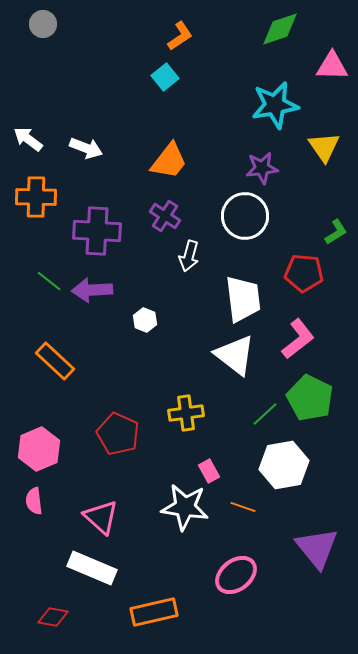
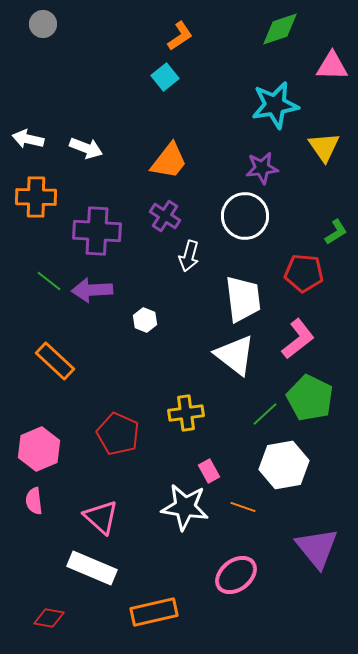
white arrow at (28, 139): rotated 24 degrees counterclockwise
red diamond at (53, 617): moved 4 px left, 1 px down
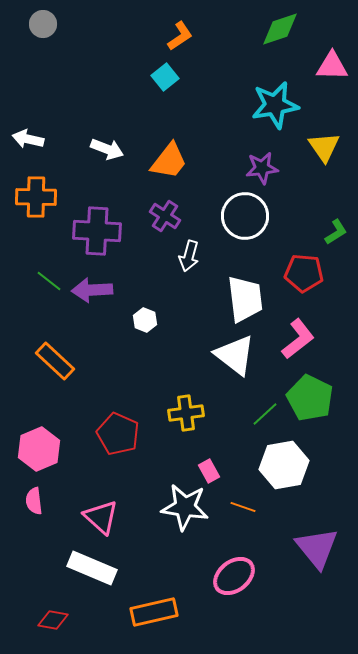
white arrow at (86, 148): moved 21 px right, 1 px down
white trapezoid at (243, 299): moved 2 px right
pink ellipse at (236, 575): moved 2 px left, 1 px down
red diamond at (49, 618): moved 4 px right, 2 px down
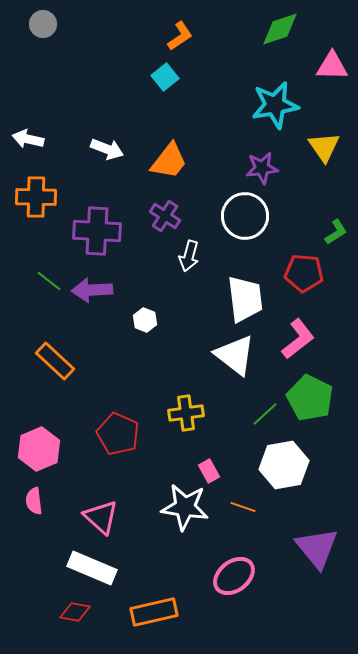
red diamond at (53, 620): moved 22 px right, 8 px up
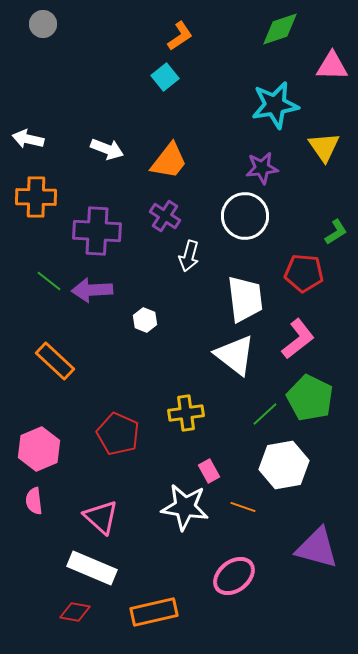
purple triangle at (317, 548): rotated 36 degrees counterclockwise
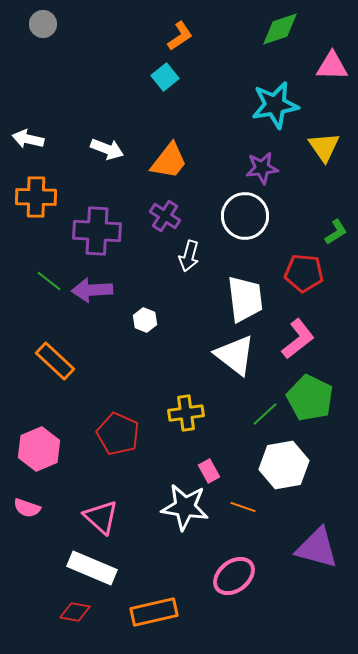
pink semicircle at (34, 501): moved 7 px left, 7 px down; rotated 64 degrees counterclockwise
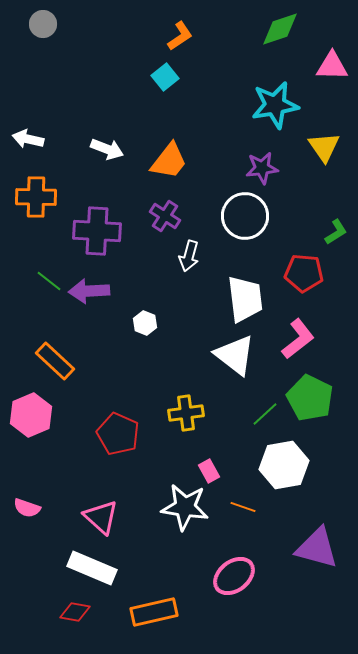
purple arrow at (92, 290): moved 3 px left, 1 px down
white hexagon at (145, 320): moved 3 px down
pink hexagon at (39, 449): moved 8 px left, 34 px up
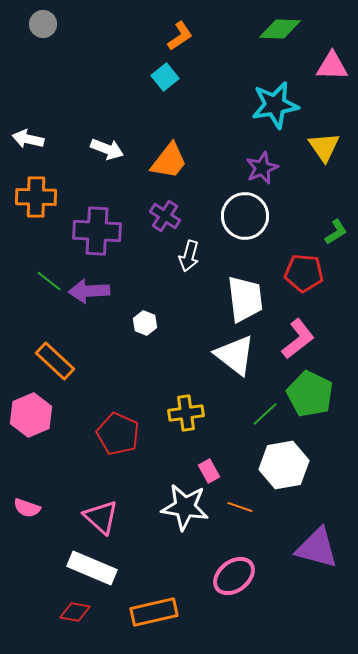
green diamond at (280, 29): rotated 21 degrees clockwise
purple star at (262, 168): rotated 16 degrees counterclockwise
green pentagon at (310, 398): moved 4 px up
orange line at (243, 507): moved 3 px left
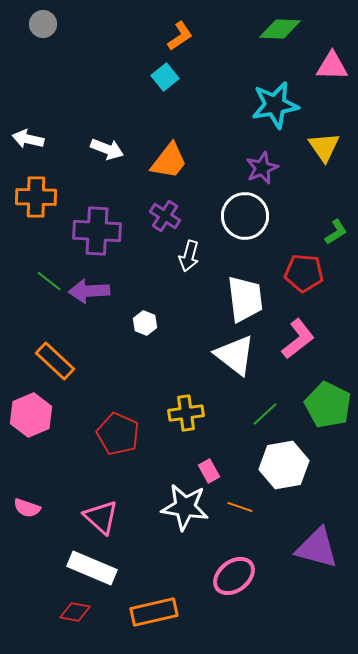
green pentagon at (310, 394): moved 18 px right, 11 px down
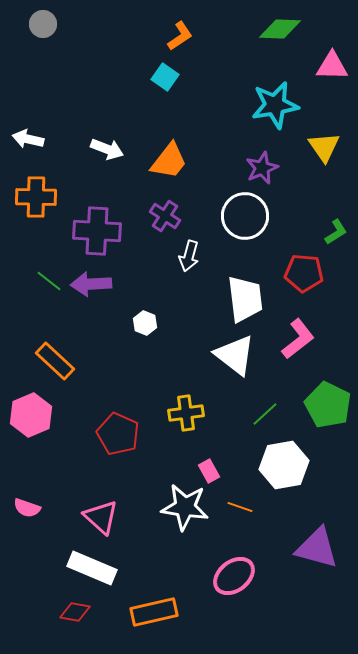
cyan square at (165, 77): rotated 16 degrees counterclockwise
purple arrow at (89, 291): moved 2 px right, 7 px up
